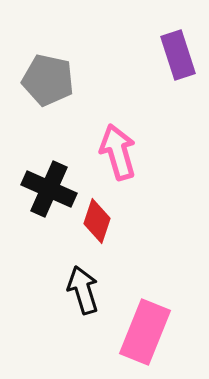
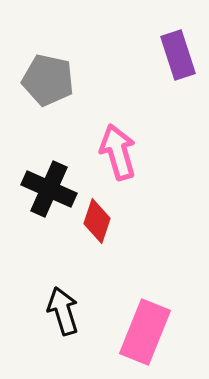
black arrow: moved 20 px left, 21 px down
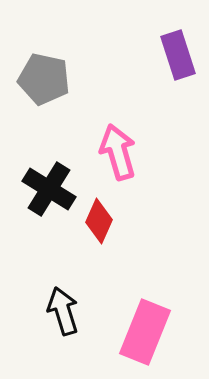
gray pentagon: moved 4 px left, 1 px up
black cross: rotated 8 degrees clockwise
red diamond: moved 2 px right; rotated 6 degrees clockwise
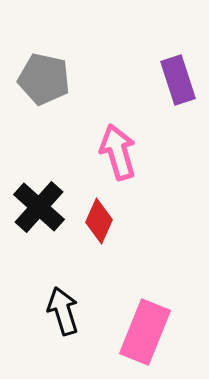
purple rectangle: moved 25 px down
black cross: moved 10 px left, 18 px down; rotated 10 degrees clockwise
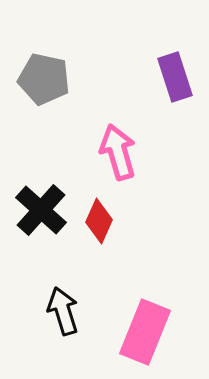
purple rectangle: moved 3 px left, 3 px up
black cross: moved 2 px right, 3 px down
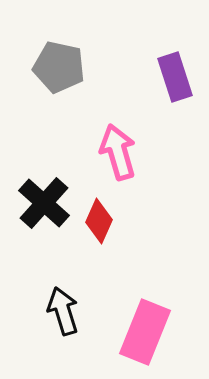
gray pentagon: moved 15 px right, 12 px up
black cross: moved 3 px right, 7 px up
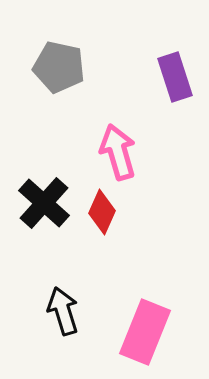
red diamond: moved 3 px right, 9 px up
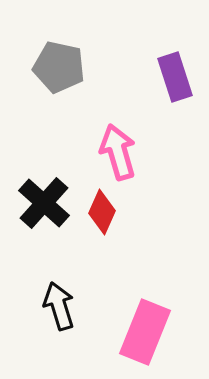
black arrow: moved 4 px left, 5 px up
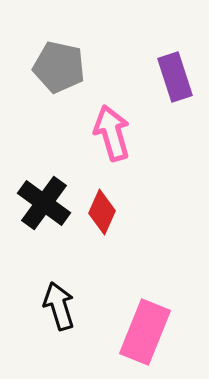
pink arrow: moved 6 px left, 19 px up
black cross: rotated 6 degrees counterclockwise
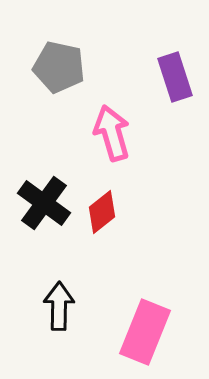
red diamond: rotated 27 degrees clockwise
black arrow: rotated 18 degrees clockwise
